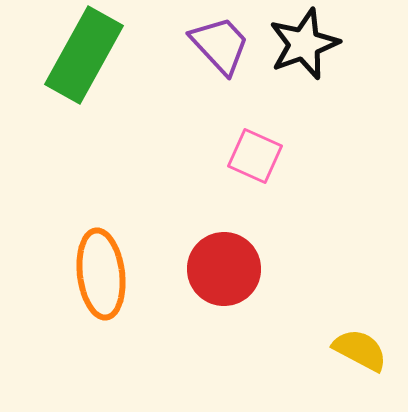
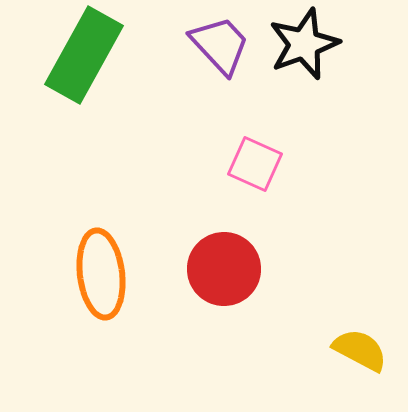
pink square: moved 8 px down
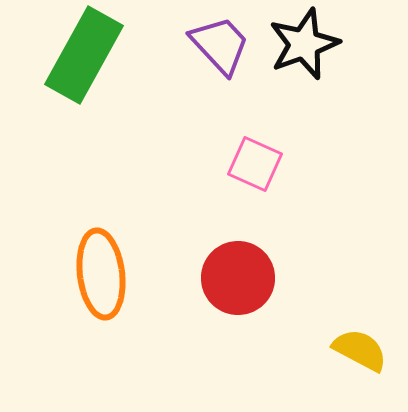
red circle: moved 14 px right, 9 px down
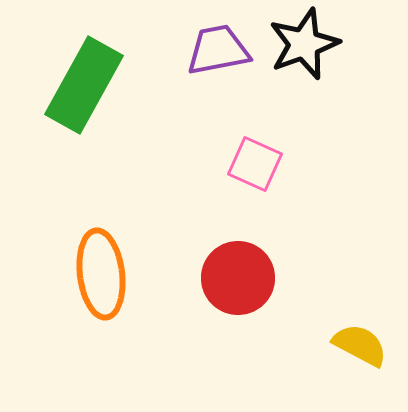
purple trapezoid: moved 2 px left, 5 px down; rotated 58 degrees counterclockwise
green rectangle: moved 30 px down
yellow semicircle: moved 5 px up
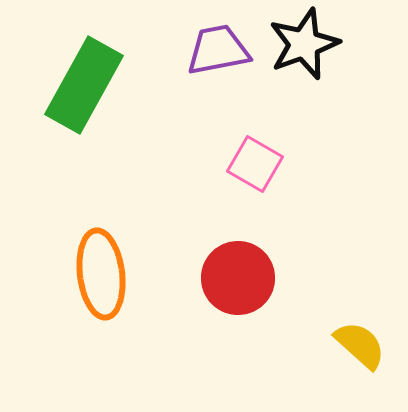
pink square: rotated 6 degrees clockwise
yellow semicircle: rotated 14 degrees clockwise
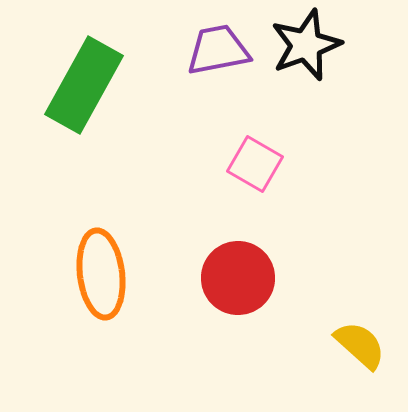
black star: moved 2 px right, 1 px down
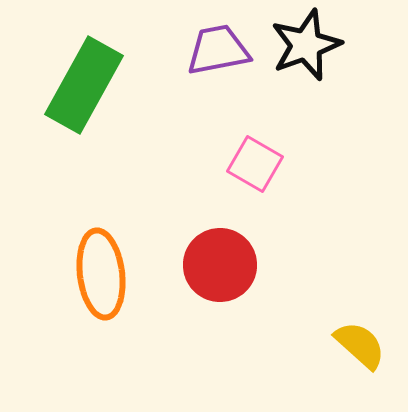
red circle: moved 18 px left, 13 px up
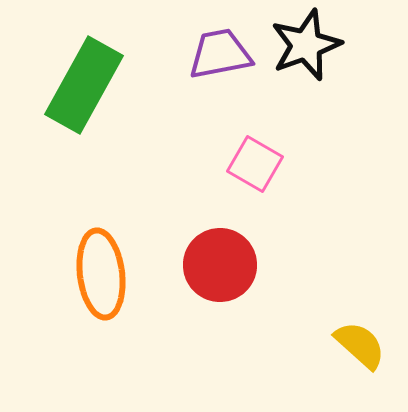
purple trapezoid: moved 2 px right, 4 px down
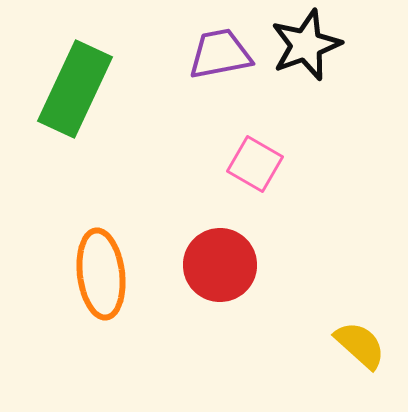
green rectangle: moved 9 px left, 4 px down; rotated 4 degrees counterclockwise
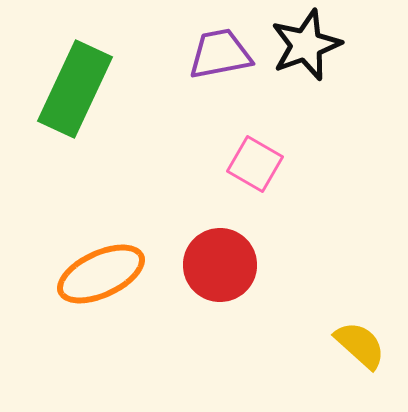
orange ellipse: rotated 72 degrees clockwise
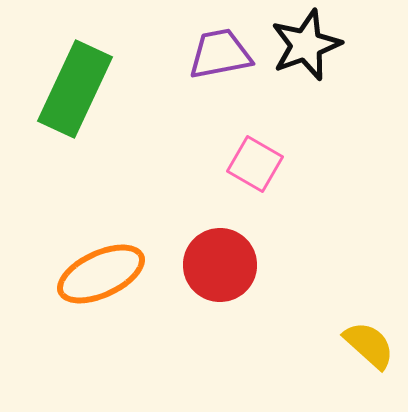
yellow semicircle: moved 9 px right
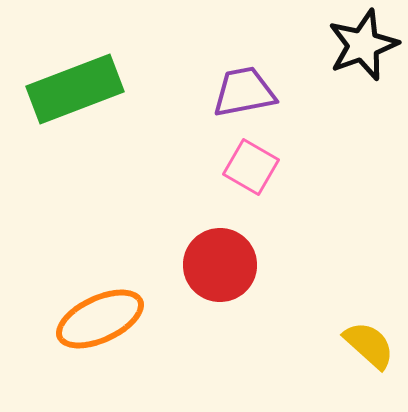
black star: moved 57 px right
purple trapezoid: moved 24 px right, 38 px down
green rectangle: rotated 44 degrees clockwise
pink square: moved 4 px left, 3 px down
orange ellipse: moved 1 px left, 45 px down
